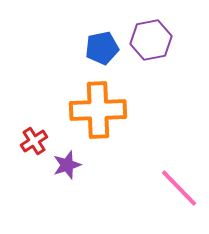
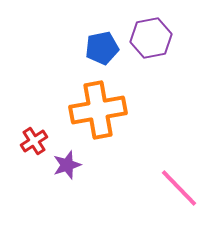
purple hexagon: moved 2 px up
orange cross: rotated 8 degrees counterclockwise
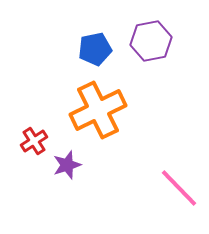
purple hexagon: moved 3 px down
blue pentagon: moved 7 px left, 1 px down
orange cross: rotated 16 degrees counterclockwise
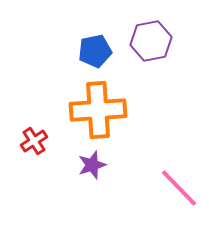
blue pentagon: moved 2 px down
orange cross: rotated 22 degrees clockwise
purple star: moved 25 px right
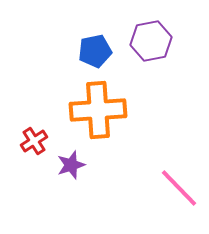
purple star: moved 21 px left
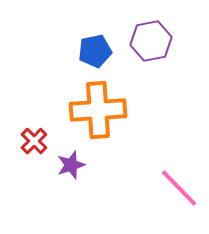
red cross: rotated 12 degrees counterclockwise
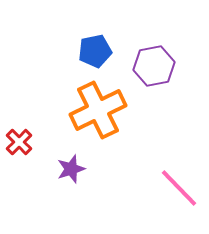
purple hexagon: moved 3 px right, 25 px down
orange cross: rotated 22 degrees counterclockwise
red cross: moved 15 px left, 1 px down
purple star: moved 4 px down
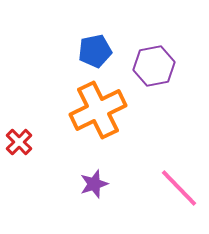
purple star: moved 23 px right, 15 px down
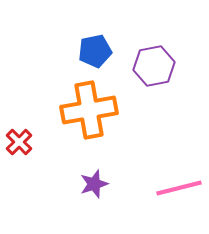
orange cross: moved 9 px left; rotated 16 degrees clockwise
pink line: rotated 60 degrees counterclockwise
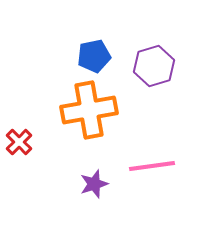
blue pentagon: moved 1 px left, 5 px down
purple hexagon: rotated 6 degrees counterclockwise
pink line: moved 27 px left, 22 px up; rotated 6 degrees clockwise
